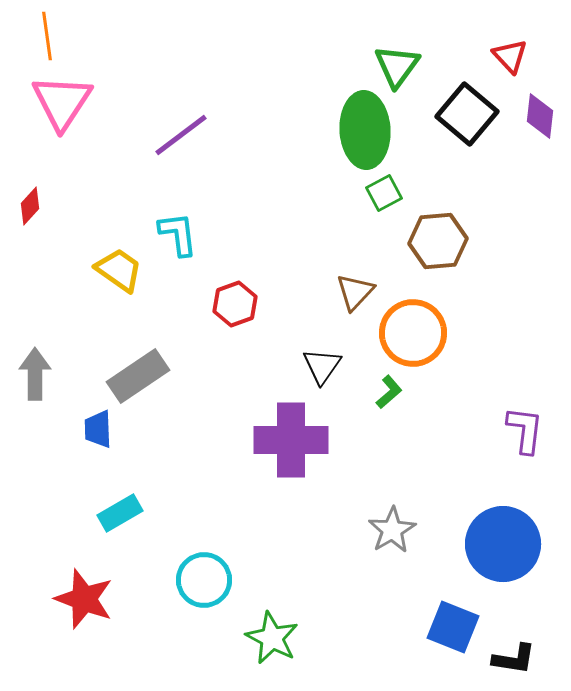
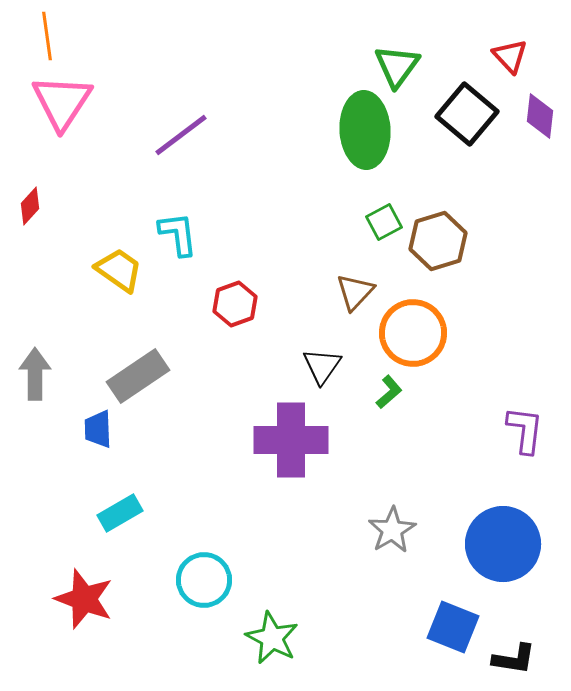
green square: moved 29 px down
brown hexagon: rotated 12 degrees counterclockwise
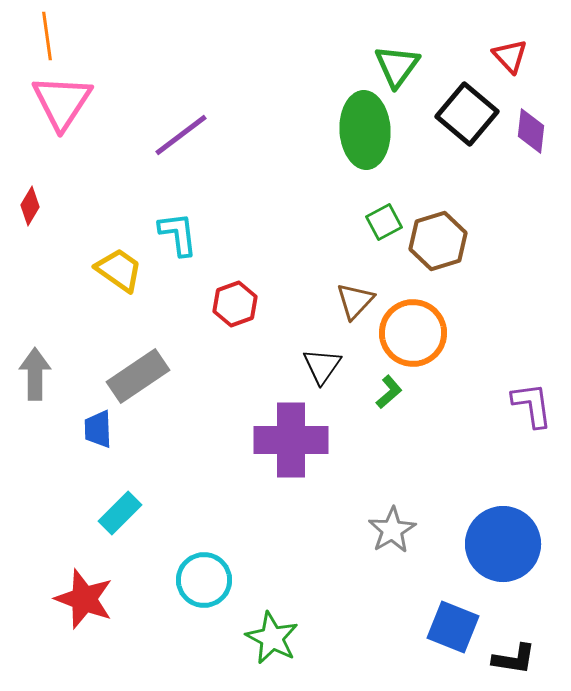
purple diamond: moved 9 px left, 15 px down
red diamond: rotated 12 degrees counterclockwise
brown triangle: moved 9 px down
purple L-shape: moved 7 px right, 25 px up; rotated 15 degrees counterclockwise
cyan rectangle: rotated 15 degrees counterclockwise
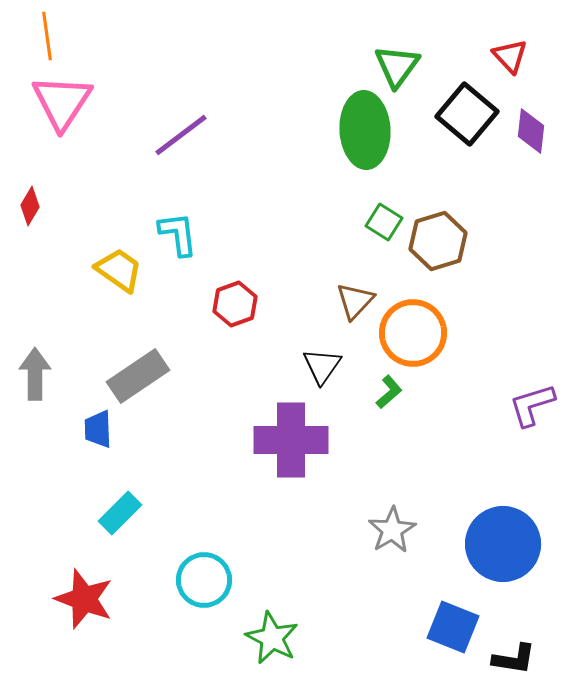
green square: rotated 30 degrees counterclockwise
purple L-shape: rotated 99 degrees counterclockwise
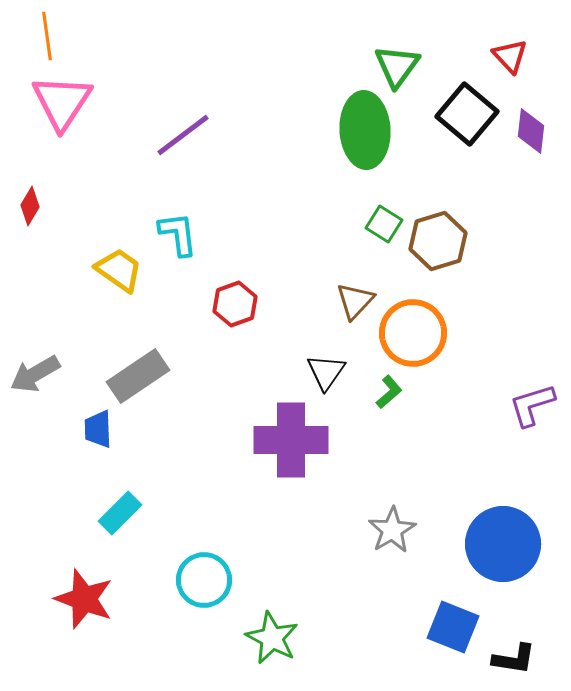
purple line: moved 2 px right
green square: moved 2 px down
black triangle: moved 4 px right, 6 px down
gray arrow: rotated 120 degrees counterclockwise
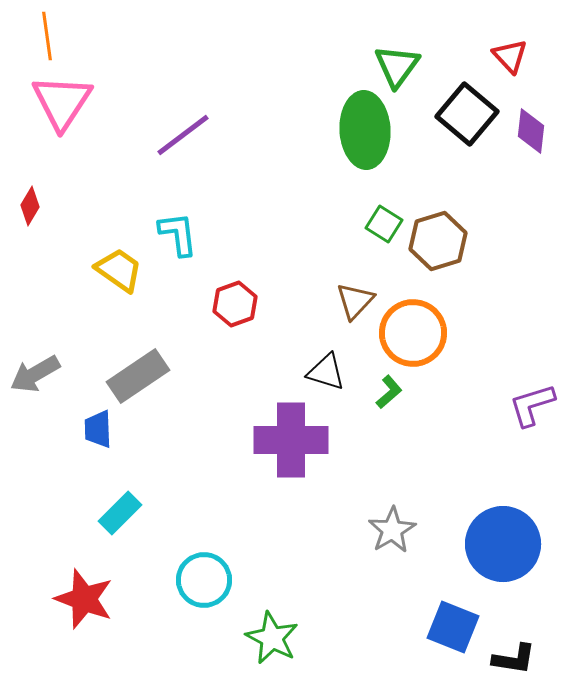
black triangle: rotated 48 degrees counterclockwise
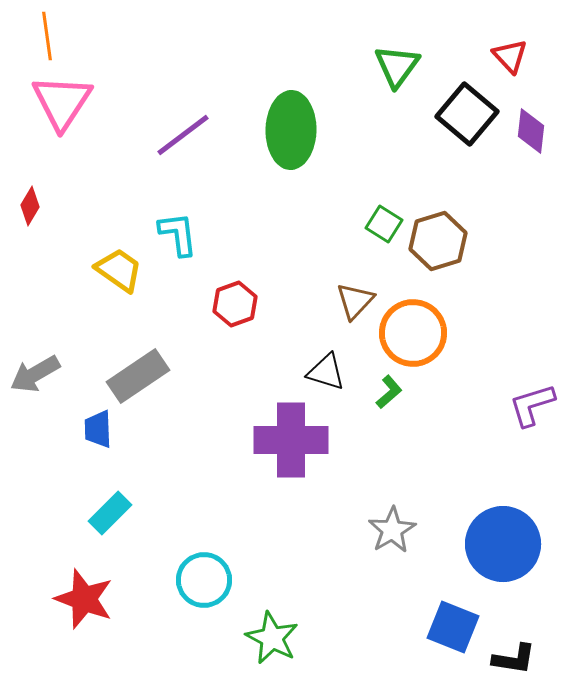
green ellipse: moved 74 px left; rotated 4 degrees clockwise
cyan rectangle: moved 10 px left
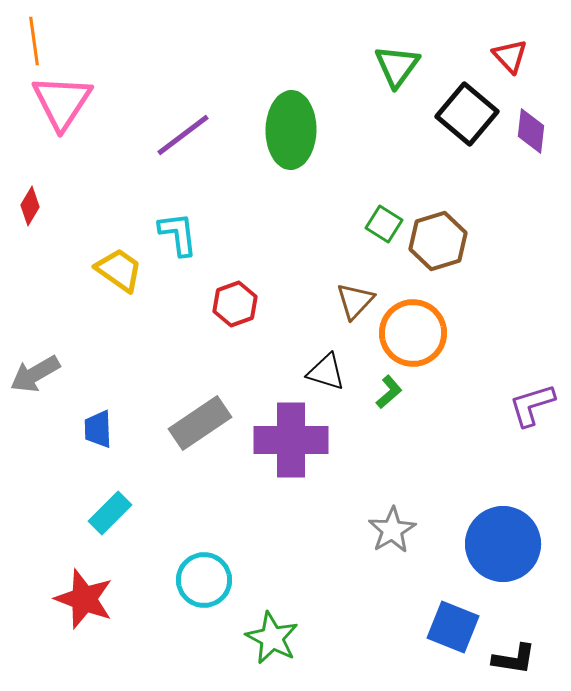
orange line: moved 13 px left, 5 px down
gray rectangle: moved 62 px right, 47 px down
